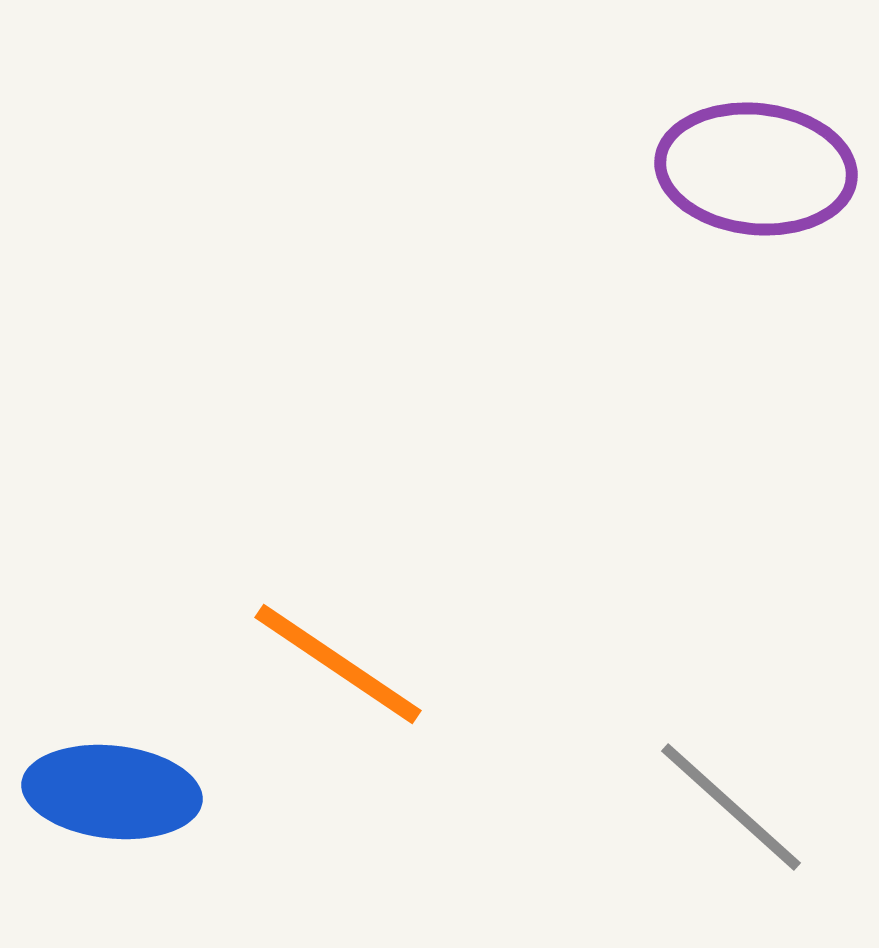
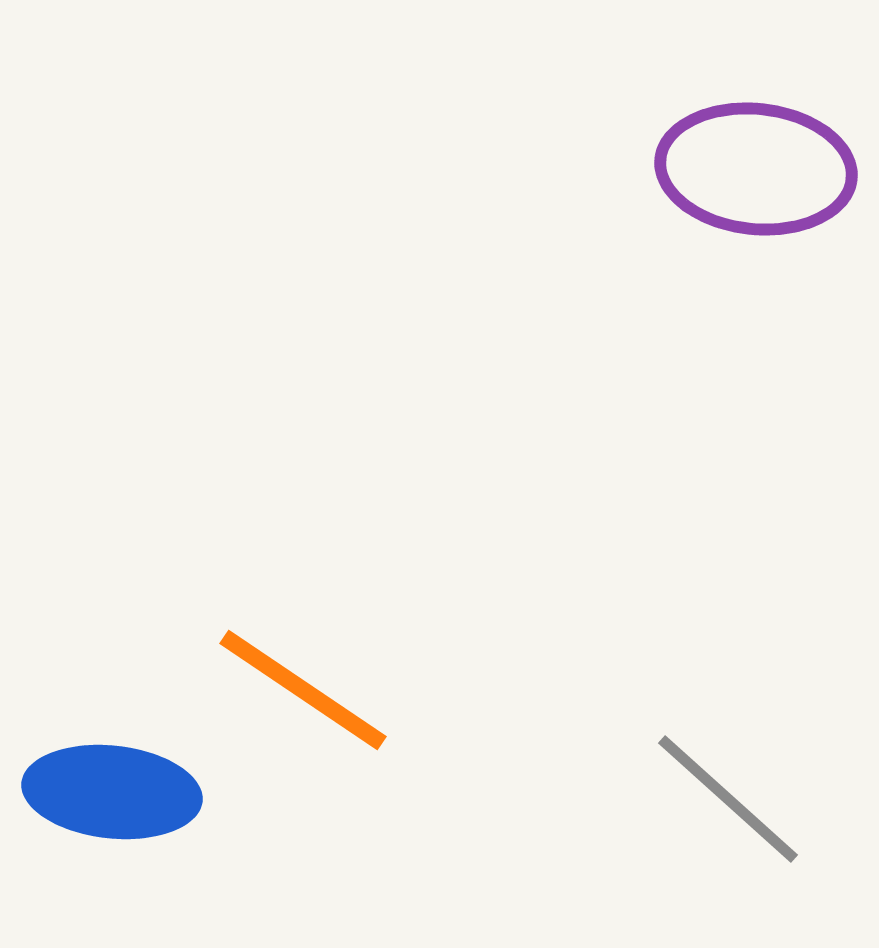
orange line: moved 35 px left, 26 px down
gray line: moved 3 px left, 8 px up
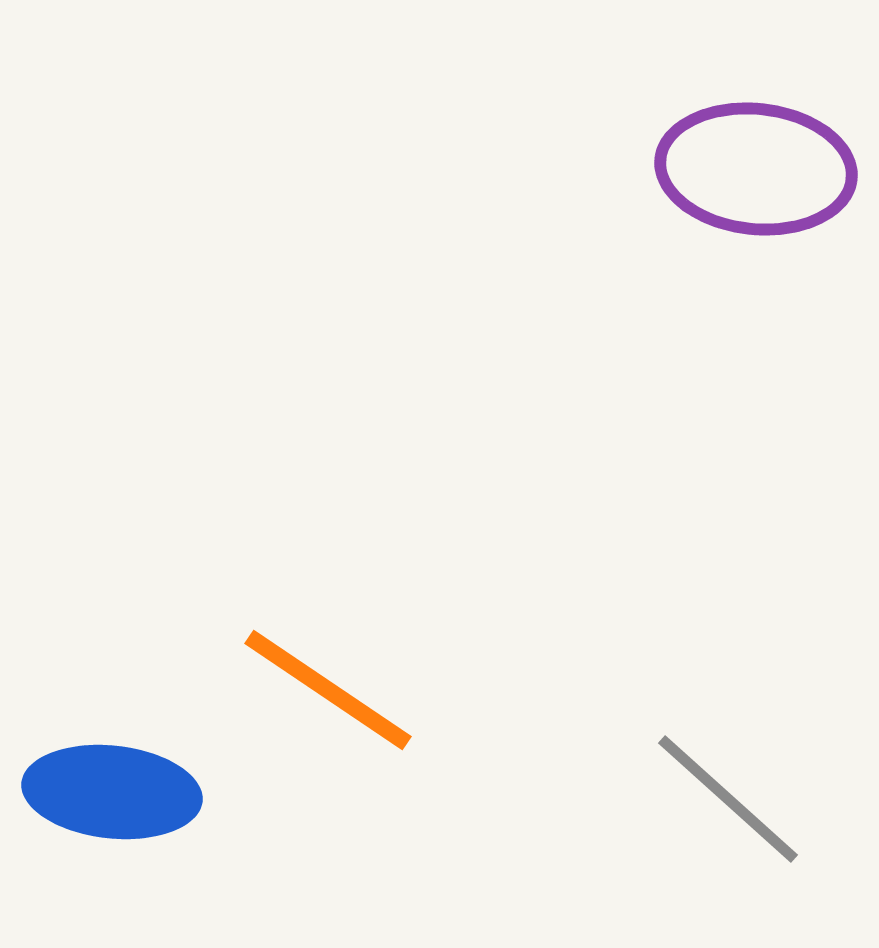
orange line: moved 25 px right
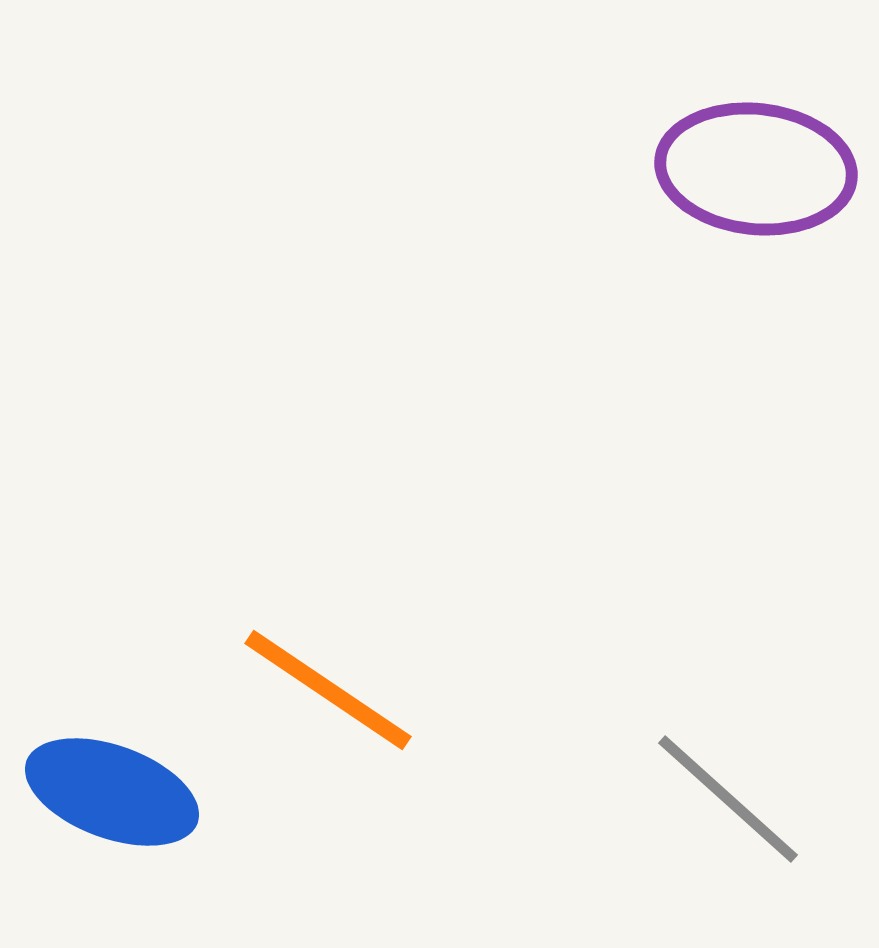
blue ellipse: rotated 14 degrees clockwise
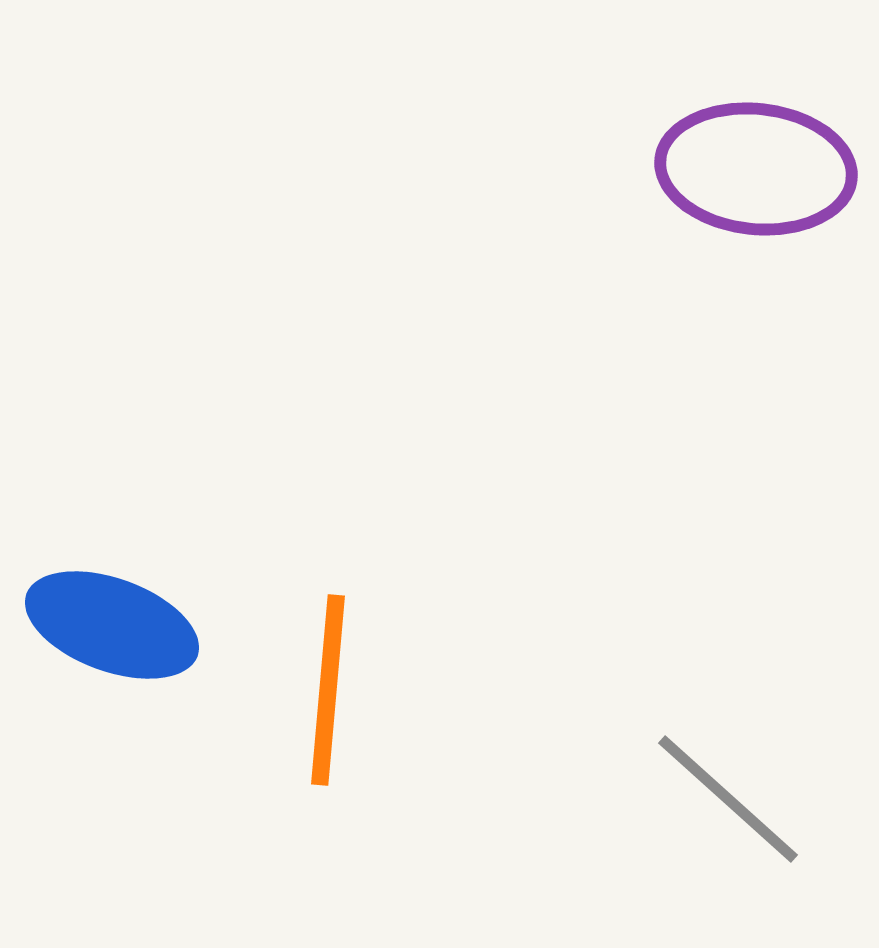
orange line: rotated 61 degrees clockwise
blue ellipse: moved 167 px up
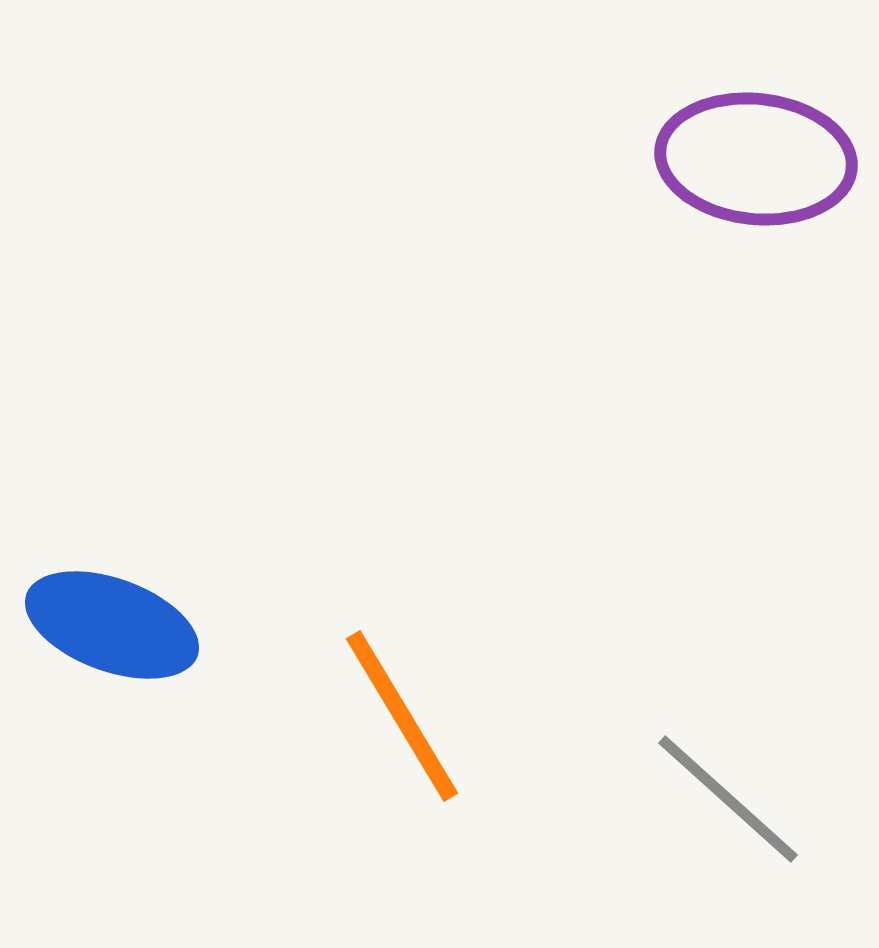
purple ellipse: moved 10 px up
orange line: moved 74 px right, 26 px down; rotated 36 degrees counterclockwise
